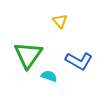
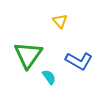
cyan semicircle: moved 1 px down; rotated 35 degrees clockwise
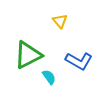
green triangle: rotated 28 degrees clockwise
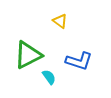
yellow triangle: rotated 14 degrees counterclockwise
blue L-shape: rotated 12 degrees counterclockwise
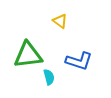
green triangle: rotated 20 degrees clockwise
cyan semicircle: rotated 21 degrees clockwise
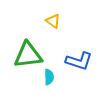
yellow triangle: moved 7 px left
cyan semicircle: rotated 14 degrees clockwise
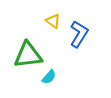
blue L-shape: moved 27 px up; rotated 76 degrees counterclockwise
cyan semicircle: rotated 42 degrees clockwise
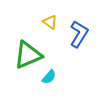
yellow triangle: moved 3 px left, 1 px down
green triangle: rotated 16 degrees counterclockwise
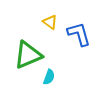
blue L-shape: rotated 48 degrees counterclockwise
cyan semicircle: rotated 21 degrees counterclockwise
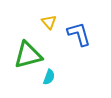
yellow triangle: moved 1 px left; rotated 14 degrees clockwise
green triangle: rotated 8 degrees clockwise
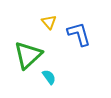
green triangle: rotated 28 degrees counterclockwise
cyan semicircle: rotated 56 degrees counterclockwise
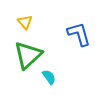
yellow triangle: moved 24 px left
